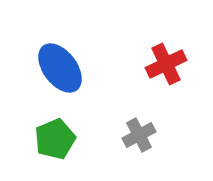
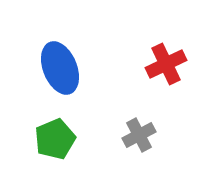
blue ellipse: rotated 15 degrees clockwise
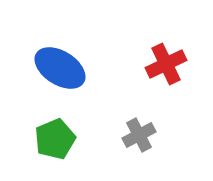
blue ellipse: rotated 36 degrees counterclockwise
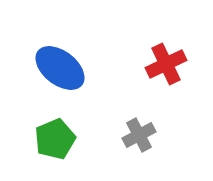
blue ellipse: rotated 6 degrees clockwise
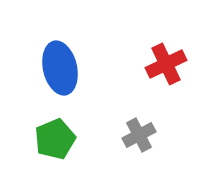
blue ellipse: rotated 39 degrees clockwise
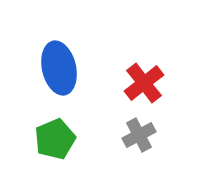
red cross: moved 22 px left, 19 px down; rotated 12 degrees counterclockwise
blue ellipse: moved 1 px left
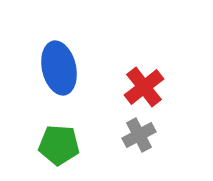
red cross: moved 4 px down
green pentagon: moved 4 px right, 6 px down; rotated 27 degrees clockwise
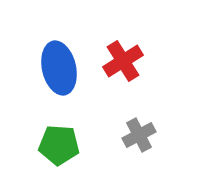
red cross: moved 21 px left, 26 px up; rotated 6 degrees clockwise
